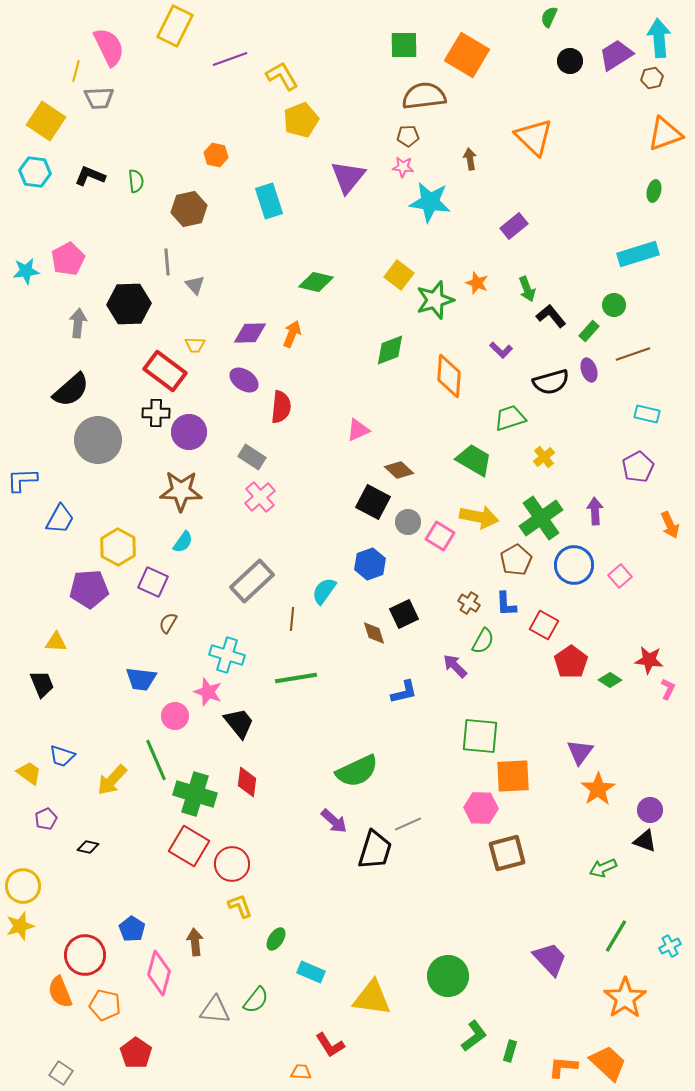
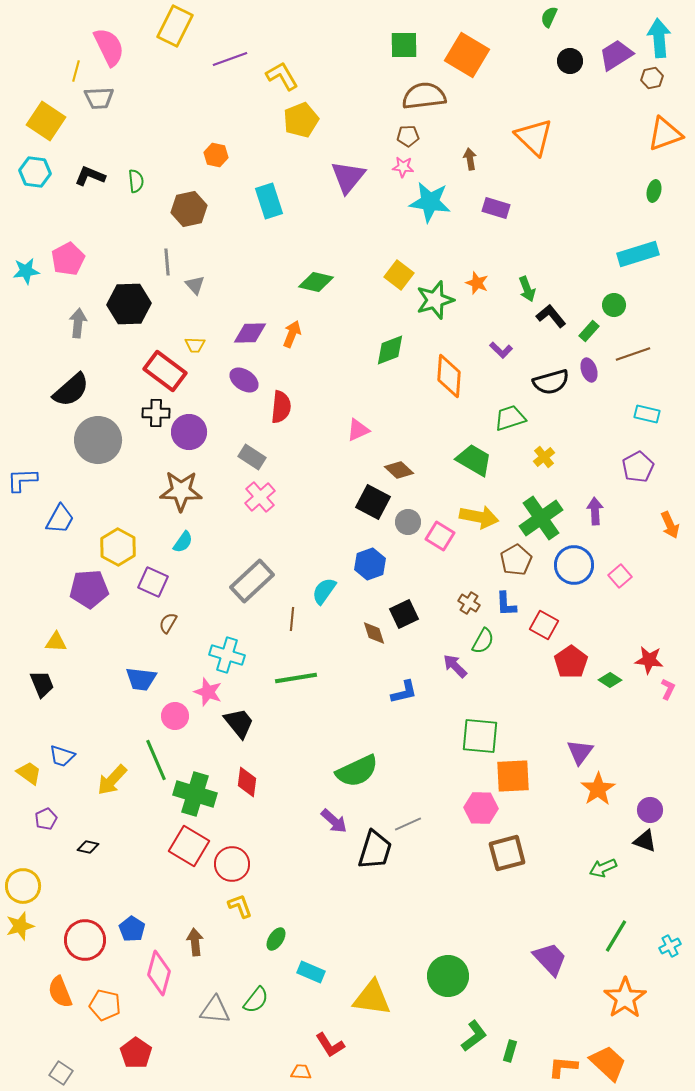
purple rectangle at (514, 226): moved 18 px left, 18 px up; rotated 56 degrees clockwise
red circle at (85, 955): moved 15 px up
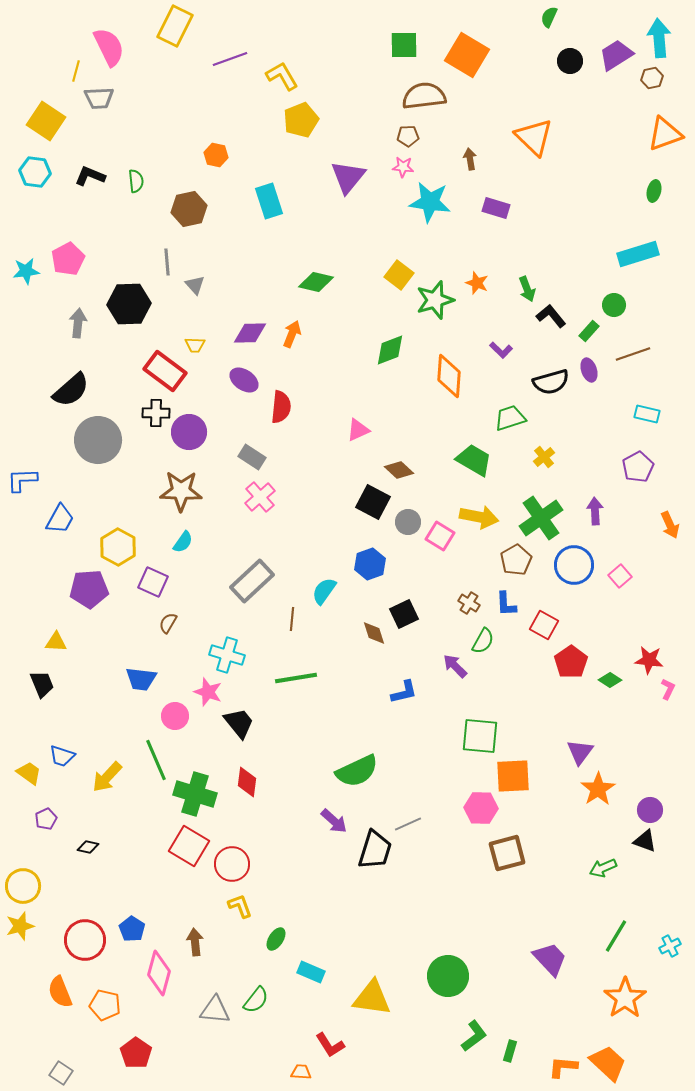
yellow arrow at (112, 780): moved 5 px left, 3 px up
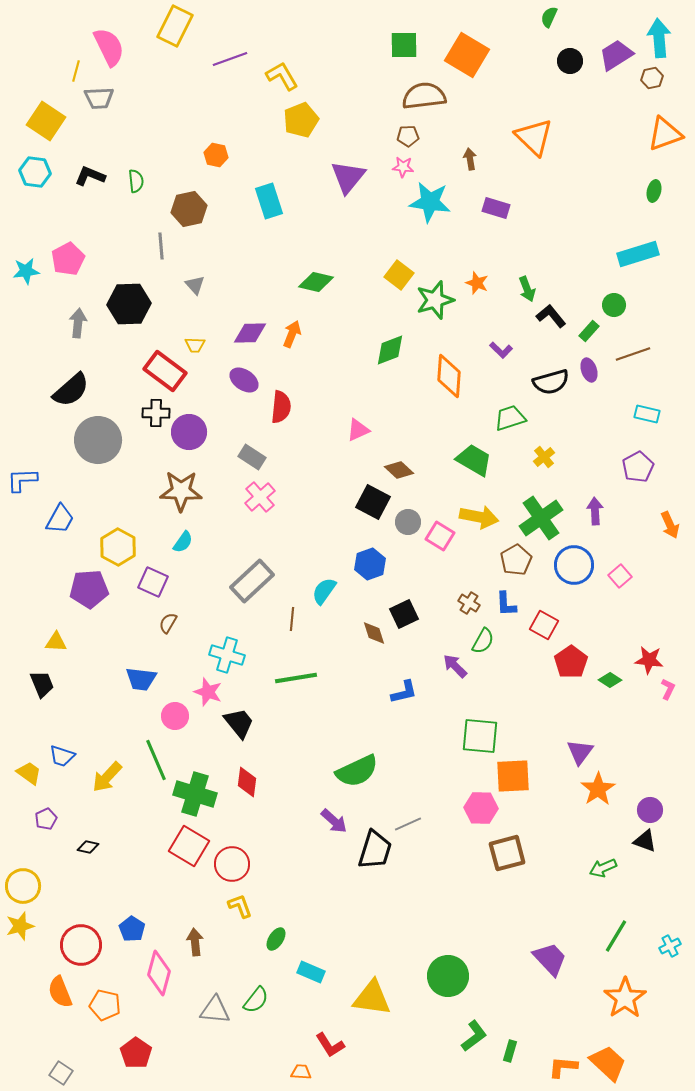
gray line at (167, 262): moved 6 px left, 16 px up
red circle at (85, 940): moved 4 px left, 5 px down
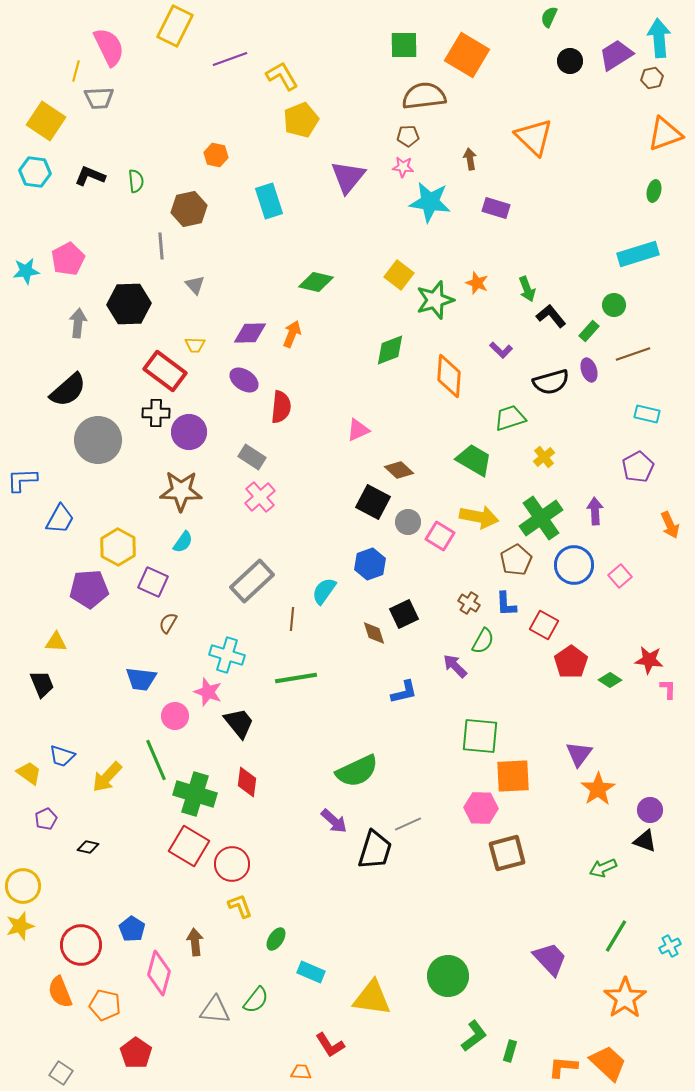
black semicircle at (71, 390): moved 3 px left
pink L-shape at (668, 689): rotated 25 degrees counterclockwise
purple triangle at (580, 752): moved 1 px left, 2 px down
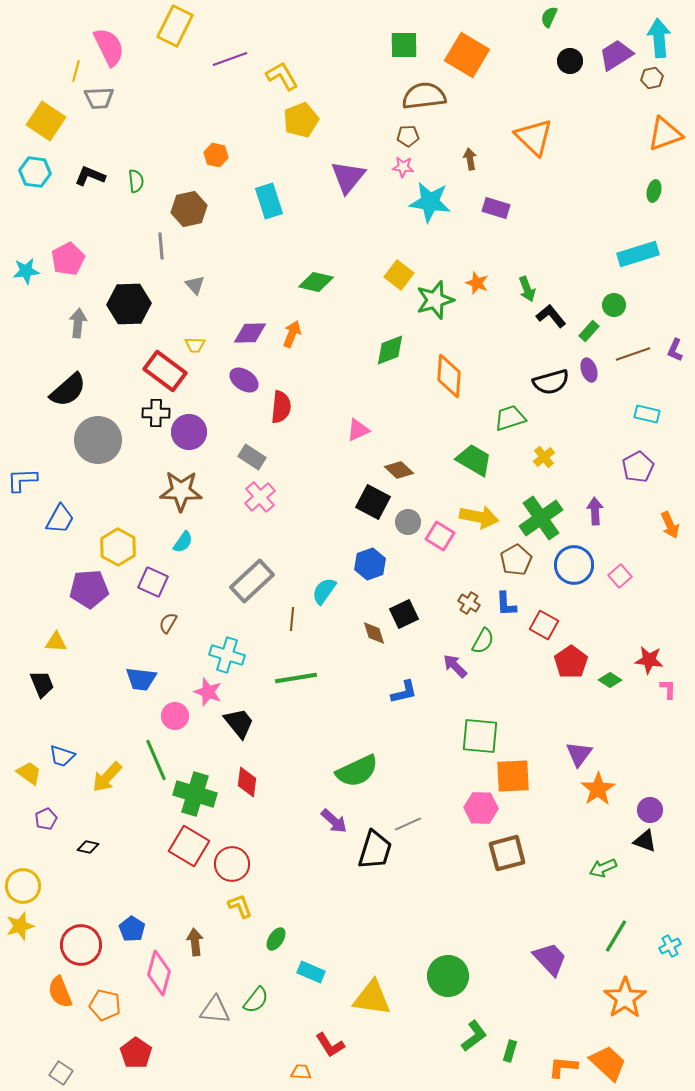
purple L-shape at (501, 350): moved 174 px right; rotated 70 degrees clockwise
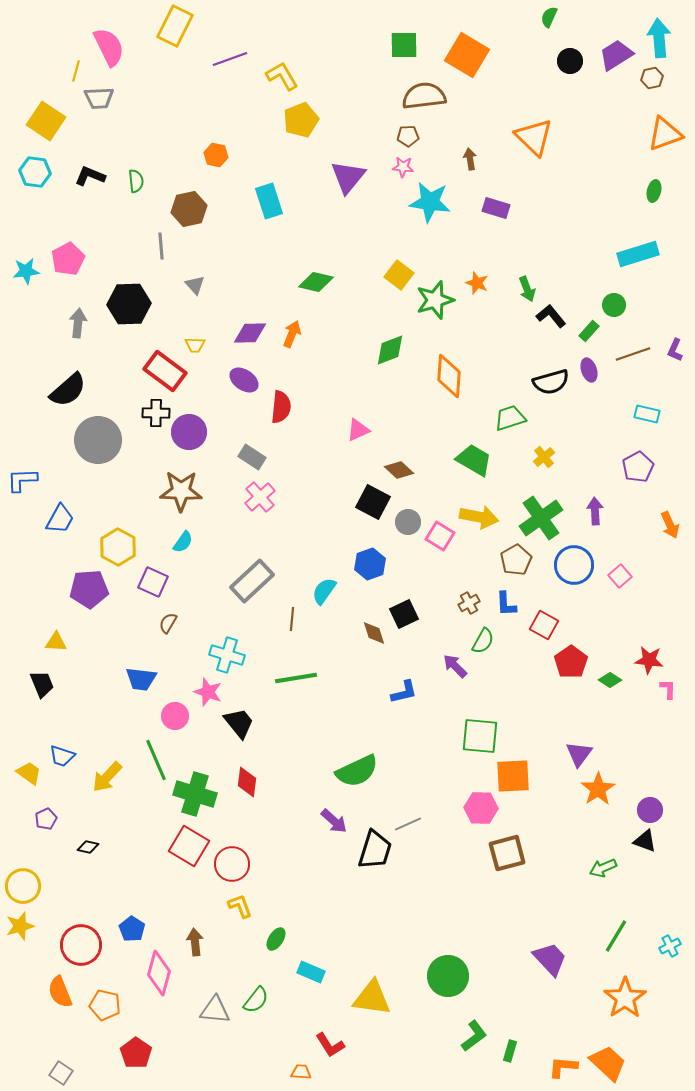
brown cross at (469, 603): rotated 30 degrees clockwise
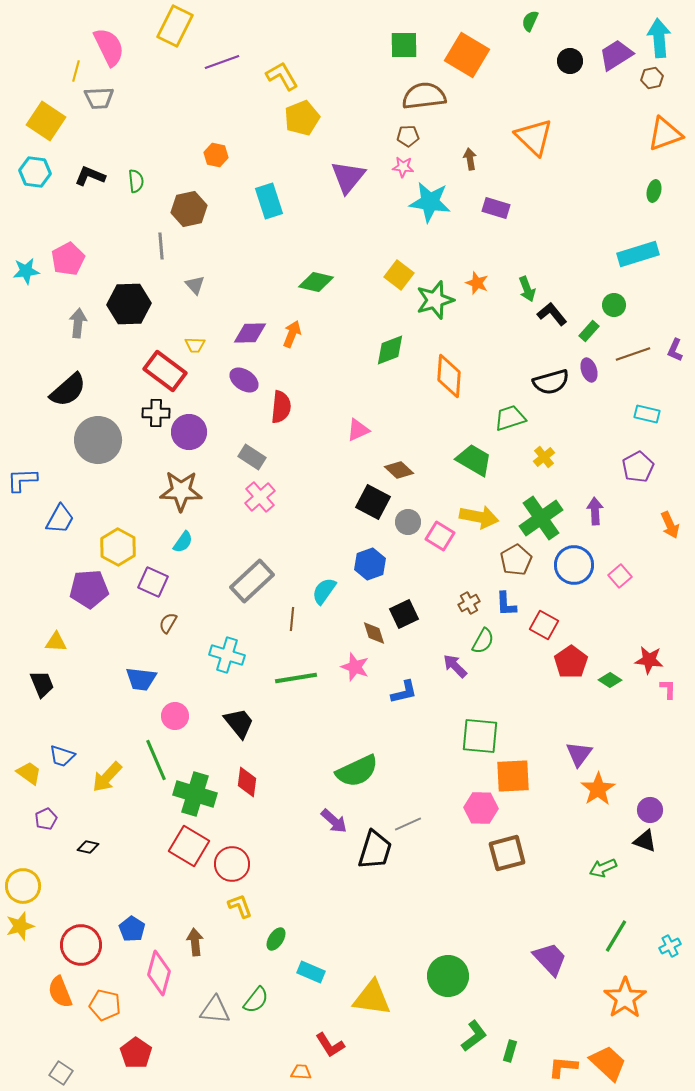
green semicircle at (549, 17): moved 19 px left, 4 px down
purple line at (230, 59): moved 8 px left, 3 px down
yellow pentagon at (301, 120): moved 1 px right, 2 px up
black L-shape at (551, 316): moved 1 px right, 2 px up
pink star at (208, 692): moved 147 px right, 25 px up
